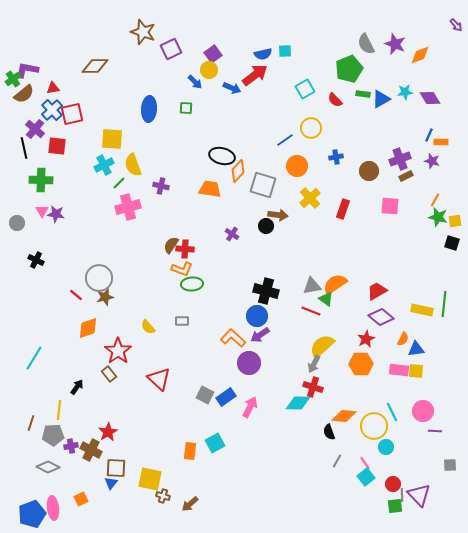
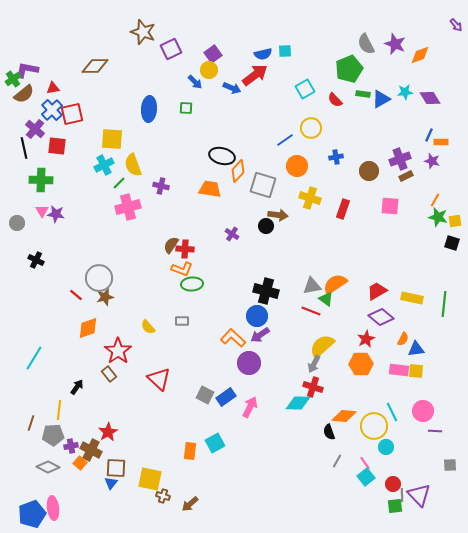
yellow cross at (310, 198): rotated 30 degrees counterclockwise
yellow rectangle at (422, 310): moved 10 px left, 12 px up
orange square at (81, 499): moved 1 px left, 36 px up; rotated 24 degrees counterclockwise
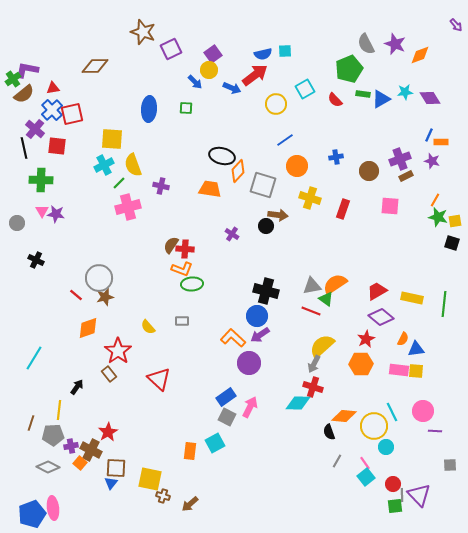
yellow circle at (311, 128): moved 35 px left, 24 px up
gray square at (205, 395): moved 22 px right, 22 px down
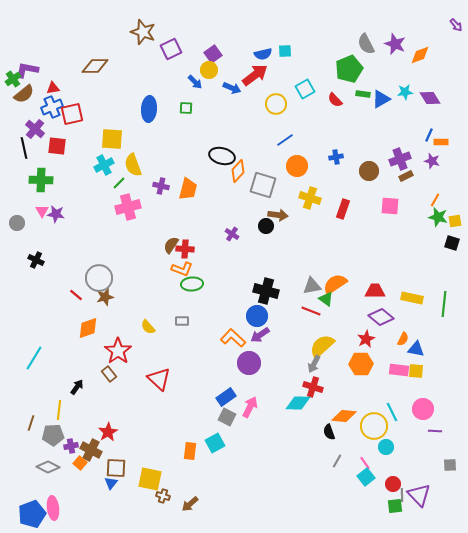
blue cross at (52, 110): moved 3 px up; rotated 20 degrees clockwise
orange trapezoid at (210, 189): moved 22 px left; rotated 95 degrees clockwise
red trapezoid at (377, 291): moved 2 px left; rotated 30 degrees clockwise
blue triangle at (416, 349): rotated 18 degrees clockwise
pink circle at (423, 411): moved 2 px up
